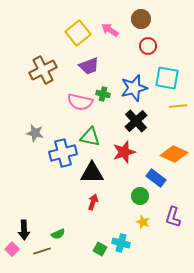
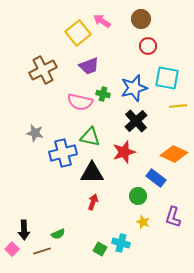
pink arrow: moved 8 px left, 9 px up
green circle: moved 2 px left
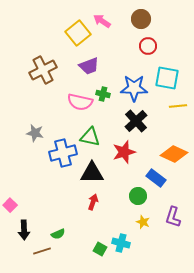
blue star: rotated 16 degrees clockwise
pink square: moved 2 px left, 44 px up
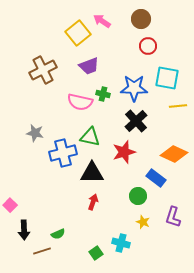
green square: moved 4 px left, 4 px down; rotated 24 degrees clockwise
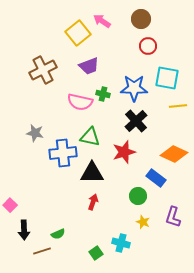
blue cross: rotated 8 degrees clockwise
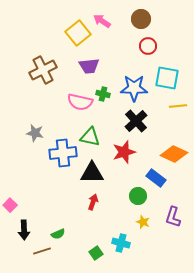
purple trapezoid: rotated 15 degrees clockwise
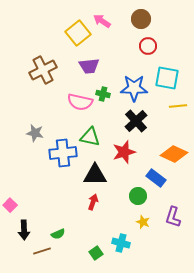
black triangle: moved 3 px right, 2 px down
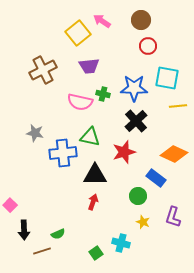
brown circle: moved 1 px down
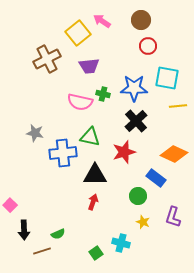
brown cross: moved 4 px right, 11 px up
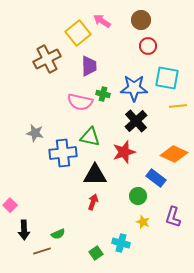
purple trapezoid: rotated 85 degrees counterclockwise
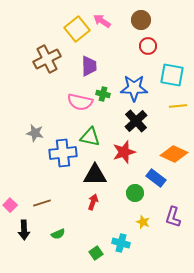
yellow square: moved 1 px left, 4 px up
cyan square: moved 5 px right, 3 px up
green circle: moved 3 px left, 3 px up
brown line: moved 48 px up
